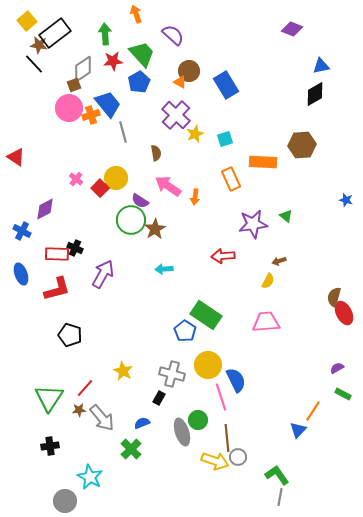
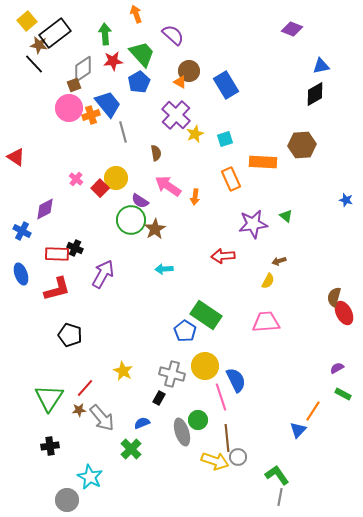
yellow circle at (208, 365): moved 3 px left, 1 px down
gray circle at (65, 501): moved 2 px right, 1 px up
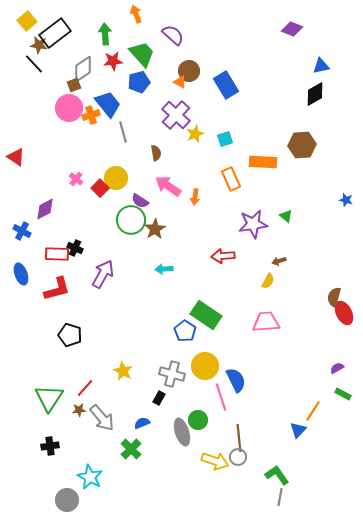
blue pentagon at (139, 82): rotated 15 degrees clockwise
brown line at (227, 438): moved 12 px right
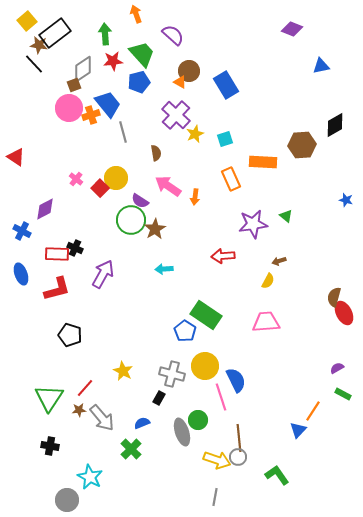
black diamond at (315, 94): moved 20 px right, 31 px down
black cross at (50, 446): rotated 18 degrees clockwise
yellow arrow at (215, 461): moved 2 px right, 1 px up
gray line at (280, 497): moved 65 px left
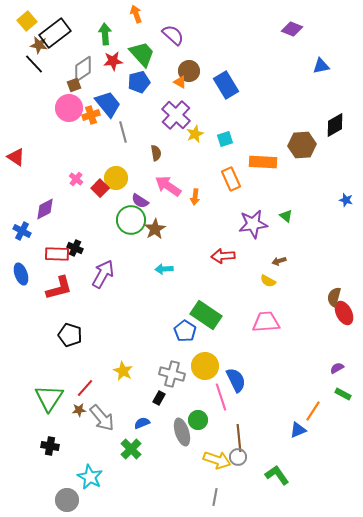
yellow semicircle at (268, 281): rotated 91 degrees clockwise
red L-shape at (57, 289): moved 2 px right, 1 px up
blue triangle at (298, 430): rotated 24 degrees clockwise
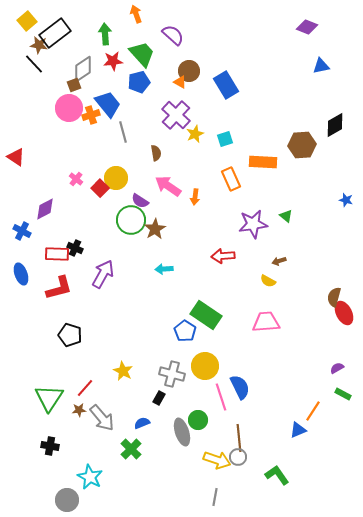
purple diamond at (292, 29): moved 15 px right, 2 px up
blue semicircle at (236, 380): moved 4 px right, 7 px down
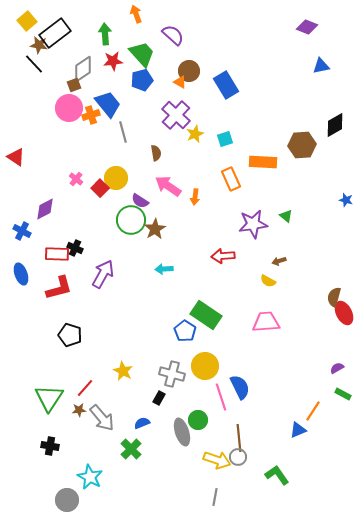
blue pentagon at (139, 82): moved 3 px right, 2 px up
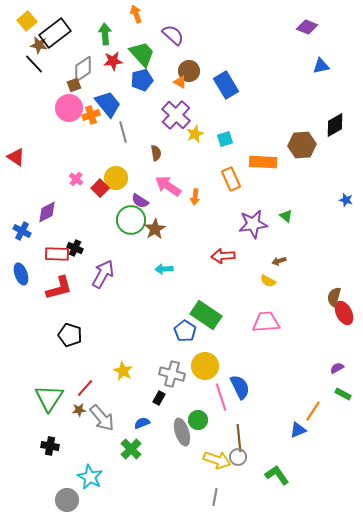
purple diamond at (45, 209): moved 2 px right, 3 px down
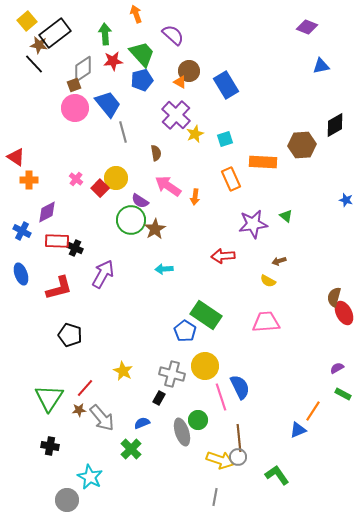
pink circle at (69, 108): moved 6 px right
orange cross at (91, 115): moved 62 px left, 65 px down; rotated 18 degrees clockwise
red rectangle at (57, 254): moved 13 px up
yellow arrow at (217, 460): moved 3 px right
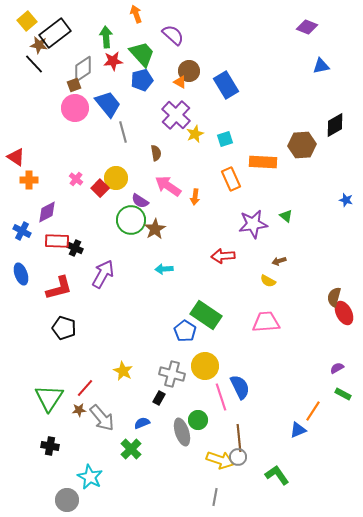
green arrow at (105, 34): moved 1 px right, 3 px down
black pentagon at (70, 335): moved 6 px left, 7 px up
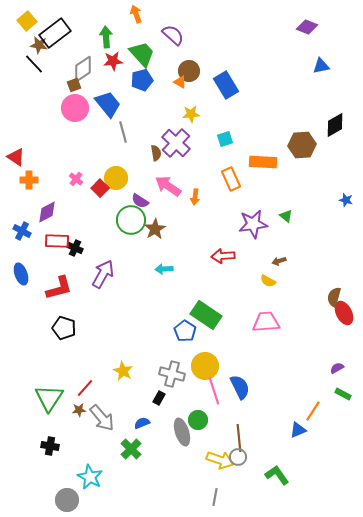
purple cross at (176, 115): moved 28 px down
yellow star at (195, 134): moved 4 px left, 20 px up; rotated 18 degrees clockwise
pink line at (221, 397): moved 7 px left, 6 px up
